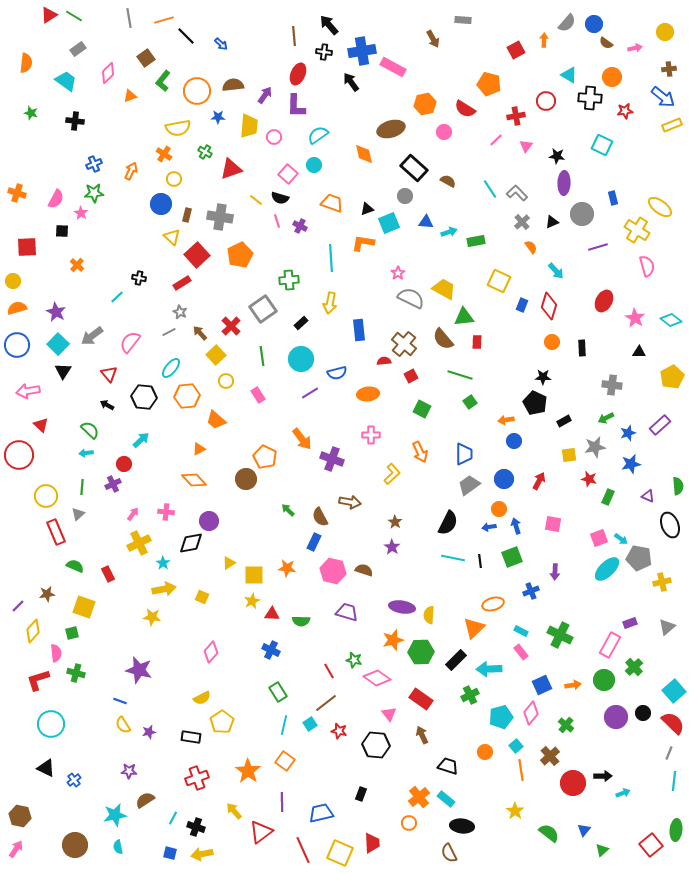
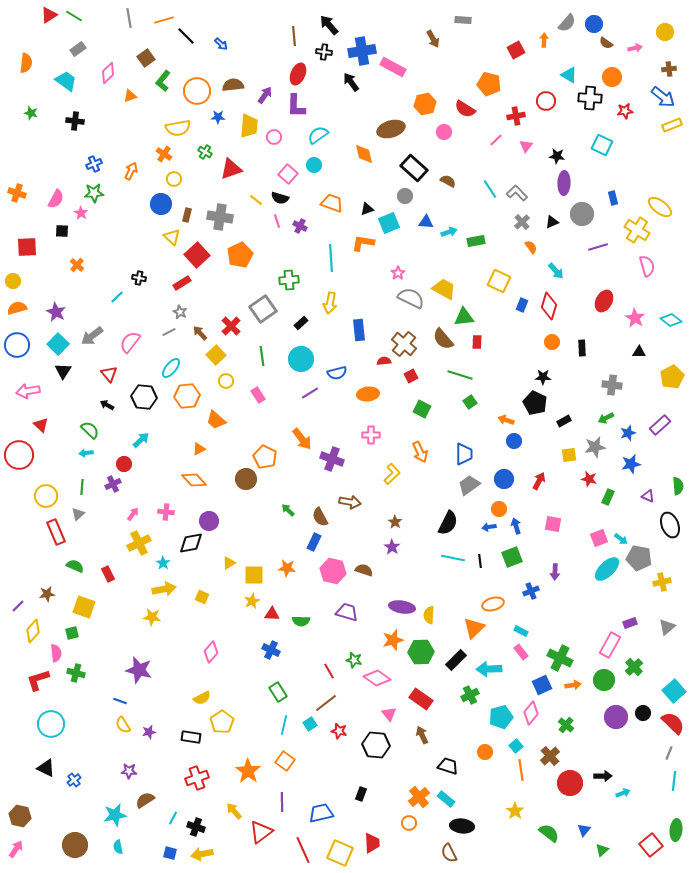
orange arrow at (506, 420): rotated 28 degrees clockwise
green cross at (560, 635): moved 23 px down
red circle at (573, 783): moved 3 px left
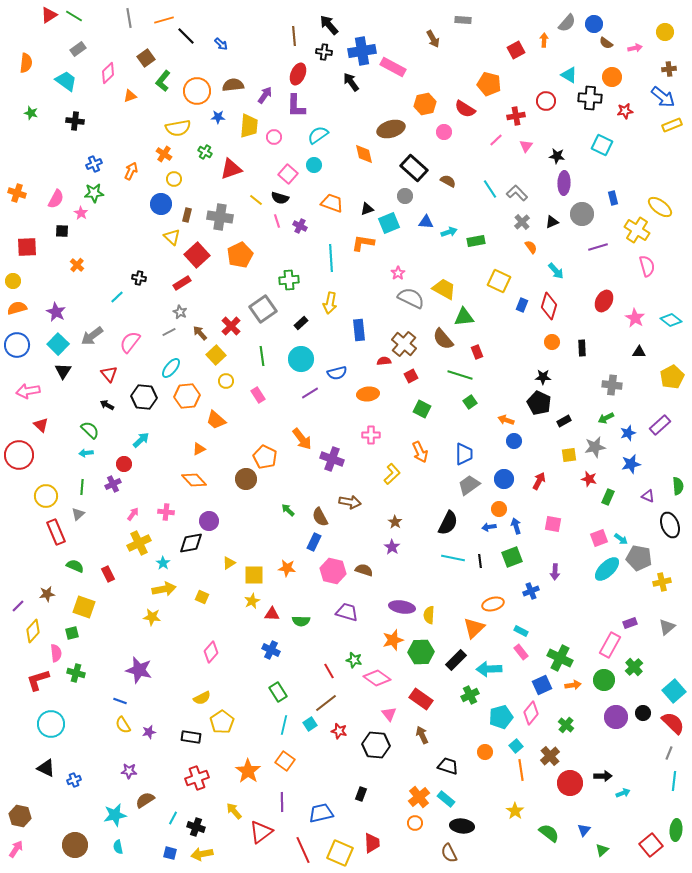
red rectangle at (477, 342): moved 10 px down; rotated 24 degrees counterclockwise
black pentagon at (535, 403): moved 4 px right
blue cross at (74, 780): rotated 16 degrees clockwise
orange circle at (409, 823): moved 6 px right
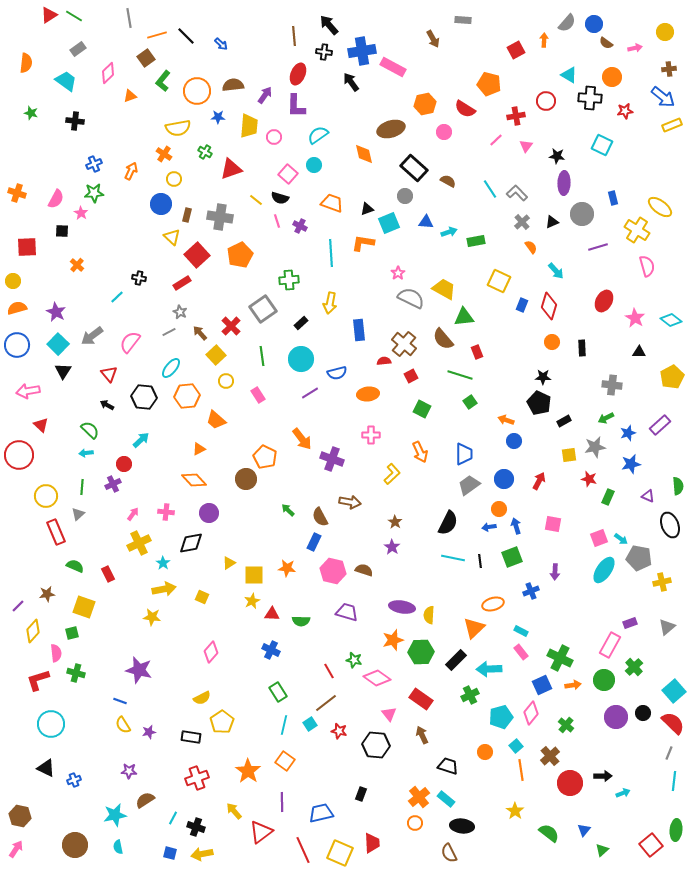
orange line at (164, 20): moved 7 px left, 15 px down
cyan line at (331, 258): moved 5 px up
purple circle at (209, 521): moved 8 px up
cyan ellipse at (607, 569): moved 3 px left, 1 px down; rotated 12 degrees counterclockwise
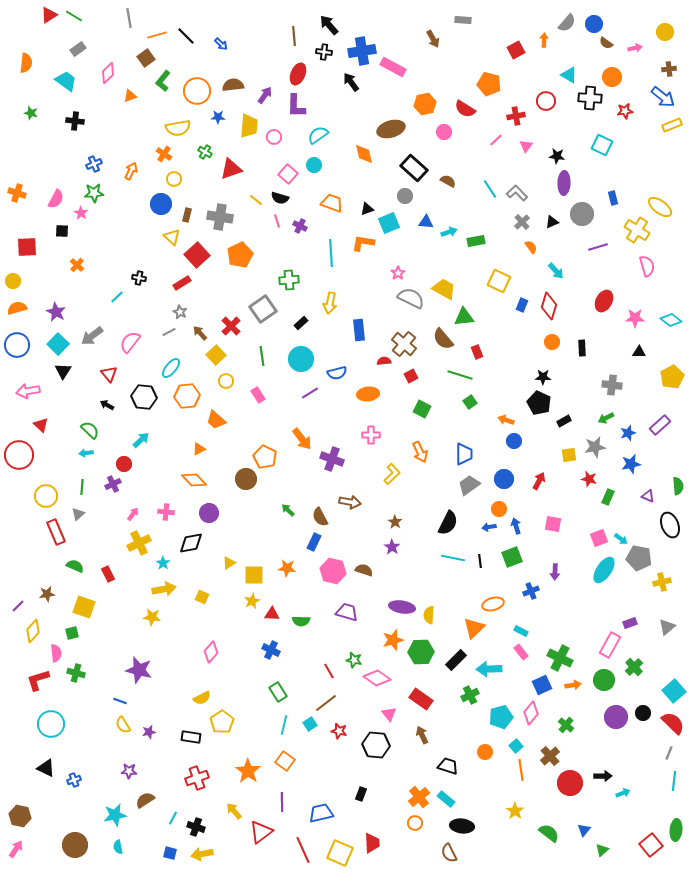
pink star at (635, 318): rotated 30 degrees counterclockwise
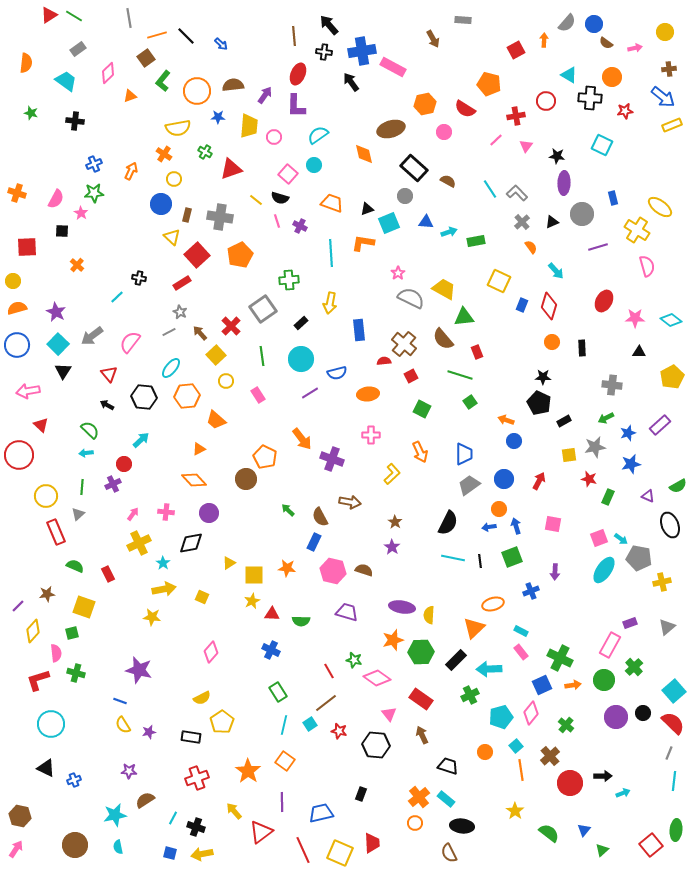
green semicircle at (678, 486): rotated 66 degrees clockwise
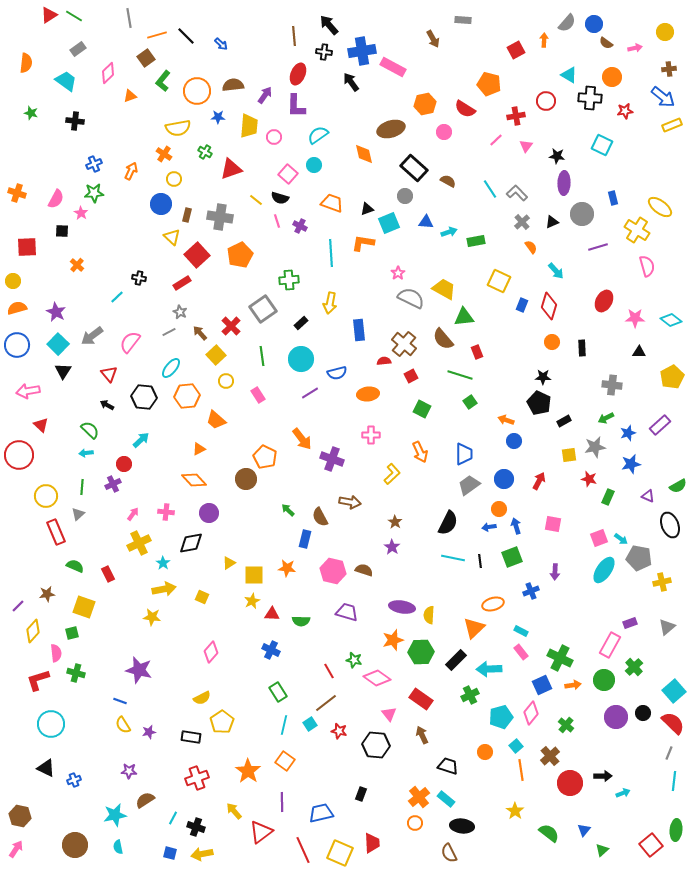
blue rectangle at (314, 542): moved 9 px left, 3 px up; rotated 12 degrees counterclockwise
